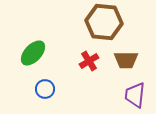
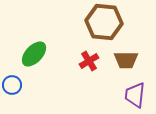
green ellipse: moved 1 px right, 1 px down
blue circle: moved 33 px left, 4 px up
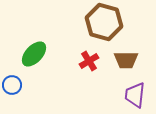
brown hexagon: rotated 9 degrees clockwise
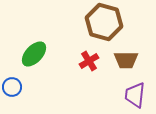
blue circle: moved 2 px down
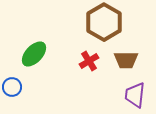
brown hexagon: rotated 15 degrees clockwise
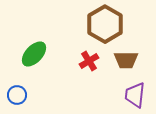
brown hexagon: moved 1 px right, 2 px down
blue circle: moved 5 px right, 8 px down
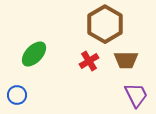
purple trapezoid: moved 1 px right; rotated 148 degrees clockwise
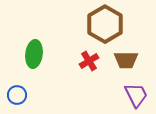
green ellipse: rotated 36 degrees counterclockwise
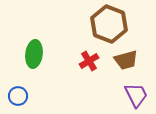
brown hexagon: moved 4 px right; rotated 9 degrees counterclockwise
brown trapezoid: rotated 15 degrees counterclockwise
blue circle: moved 1 px right, 1 px down
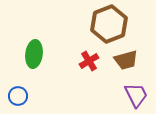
brown hexagon: rotated 18 degrees clockwise
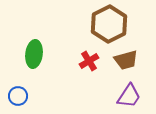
brown hexagon: rotated 6 degrees counterclockwise
purple trapezoid: moved 7 px left, 1 px down; rotated 60 degrees clockwise
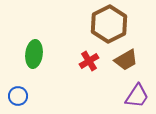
brown trapezoid: rotated 15 degrees counterclockwise
purple trapezoid: moved 8 px right
